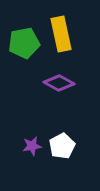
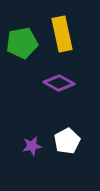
yellow rectangle: moved 1 px right
green pentagon: moved 2 px left
white pentagon: moved 5 px right, 5 px up
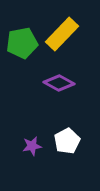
yellow rectangle: rotated 56 degrees clockwise
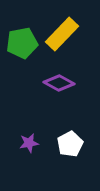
white pentagon: moved 3 px right, 3 px down
purple star: moved 3 px left, 3 px up
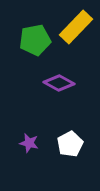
yellow rectangle: moved 14 px right, 7 px up
green pentagon: moved 13 px right, 3 px up
purple star: rotated 24 degrees clockwise
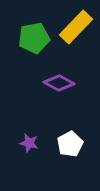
green pentagon: moved 1 px left, 2 px up
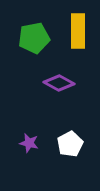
yellow rectangle: moved 2 px right, 4 px down; rotated 44 degrees counterclockwise
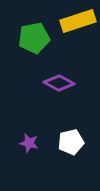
yellow rectangle: moved 10 px up; rotated 72 degrees clockwise
white pentagon: moved 1 px right, 2 px up; rotated 15 degrees clockwise
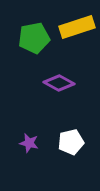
yellow rectangle: moved 1 px left, 6 px down
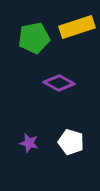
white pentagon: rotated 30 degrees clockwise
